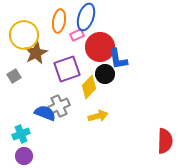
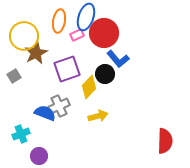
yellow circle: moved 1 px down
red circle: moved 4 px right, 14 px up
blue L-shape: rotated 30 degrees counterclockwise
purple circle: moved 15 px right
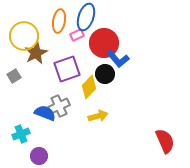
red circle: moved 10 px down
red semicircle: rotated 25 degrees counterclockwise
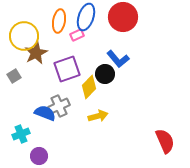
red circle: moved 19 px right, 26 px up
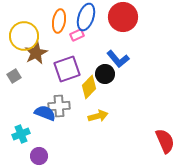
gray cross: rotated 20 degrees clockwise
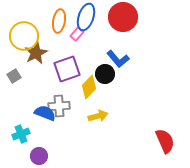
pink rectangle: moved 1 px up; rotated 24 degrees counterclockwise
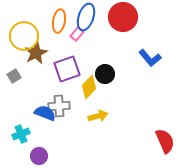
blue L-shape: moved 32 px right, 1 px up
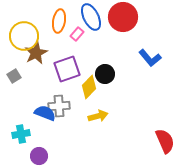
blue ellipse: moved 5 px right; rotated 44 degrees counterclockwise
cyan cross: rotated 12 degrees clockwise
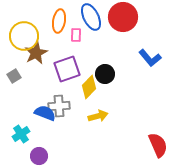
pink rectangle: moved 1 px left, 1 px down; rotated 40 degrees counterclockwise
cyan cross: rotated 24 degrees counterclockwise
red semicircle: moved 7 px left, 4 px down
